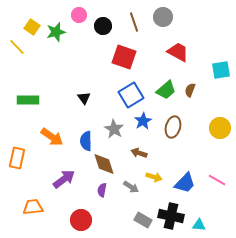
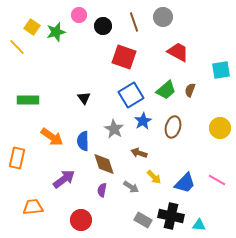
blue semicircle: moved 3 px left
yellow arrow: rotated 28 degrees clockwise
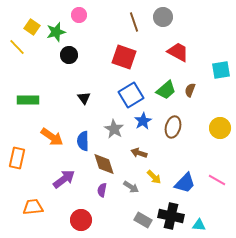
black circle: moved 34 px left, 29 px down
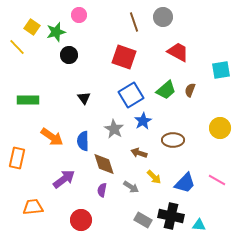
brown ellipse: moved 13 px down; rotated 75 degrees clockwise
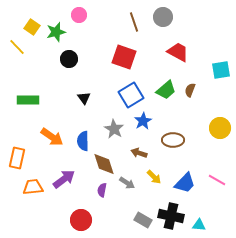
black circle: moved 4 px down
gray arrow: moved 4 px left, 4 px up
orange trapezoid: moved 20 px up
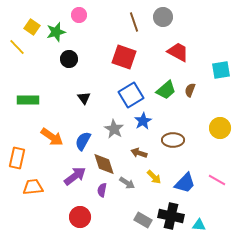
blue semicircle: rotated 30 degrees clockwise
purple arrow: moved 11 px right, 3 px up
red circle: moved 1 px left, 3 px up
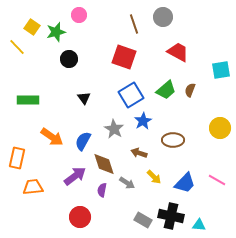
brown line: moved 2 px down
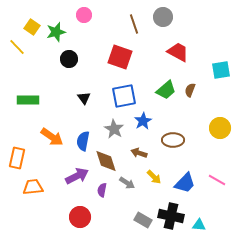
pink circle: moved 5 px right
red square: moved 4 px left
blue square: moved 7 px left, 1 px down; rotated 20 degrees clockwise
blue semicircle: rotated 18 degrees counterclockwise
brown diamond: moved 2 px right, 3 px up
purple arrow: moved 2 px right; rotated 10 degrees clockwise
